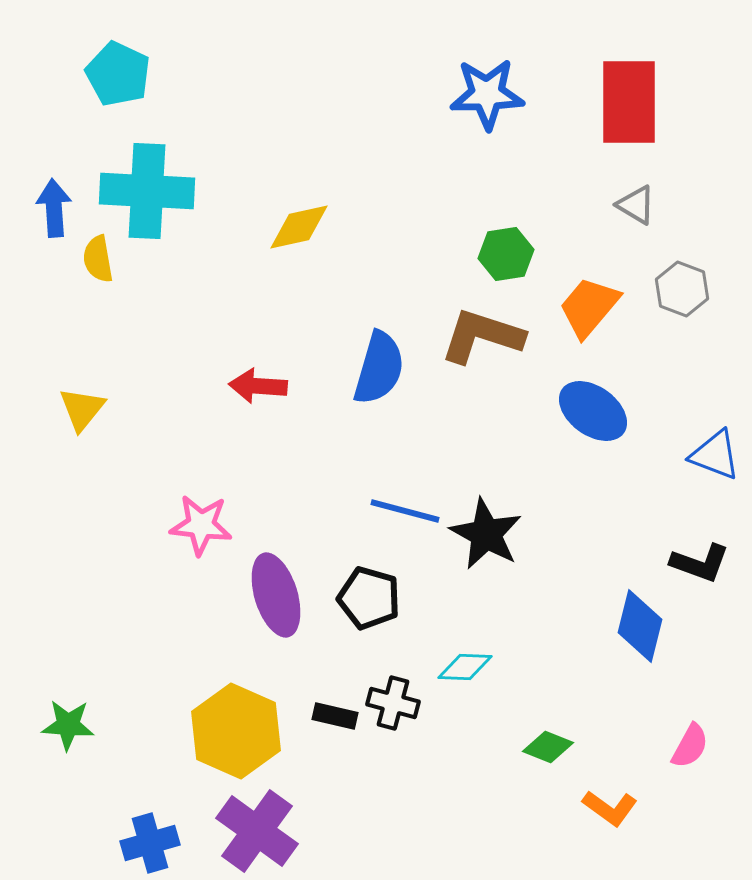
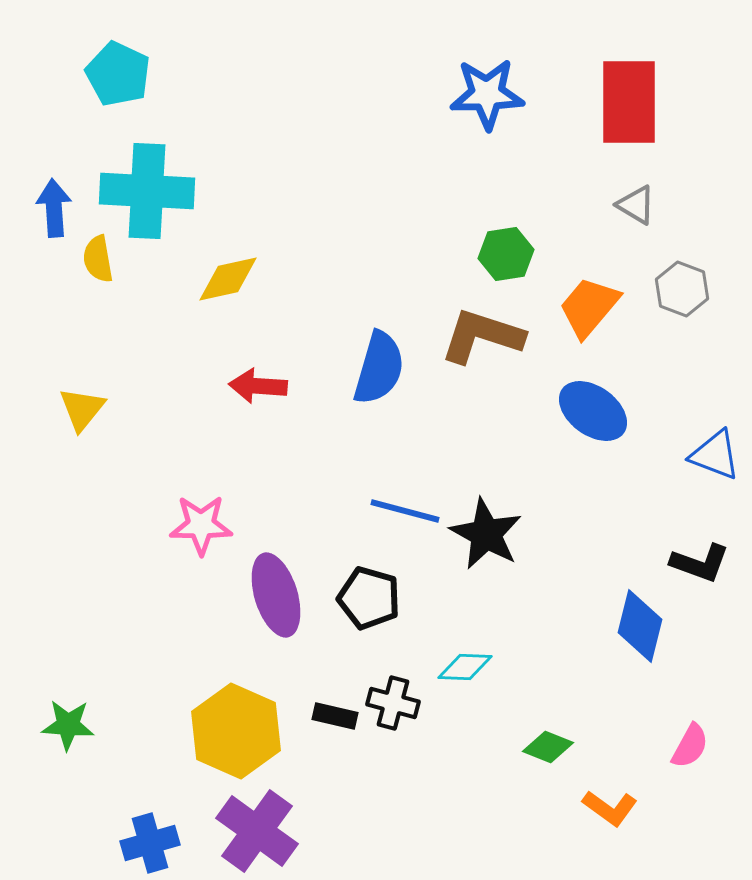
yellow diamond: moved 71 px left, 52 px down
pink star: rotated 6 degrees counterclockwise
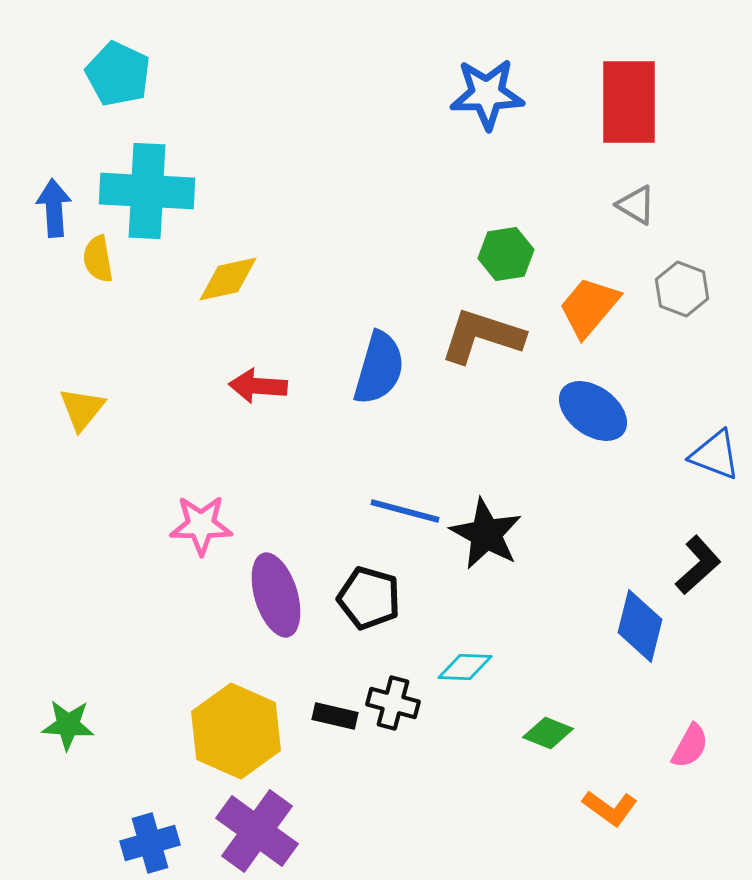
black L-shape: moved 2 px left, 2 px down; rotated 62 degrees counterclockwise
green diamond: moved 14 px up
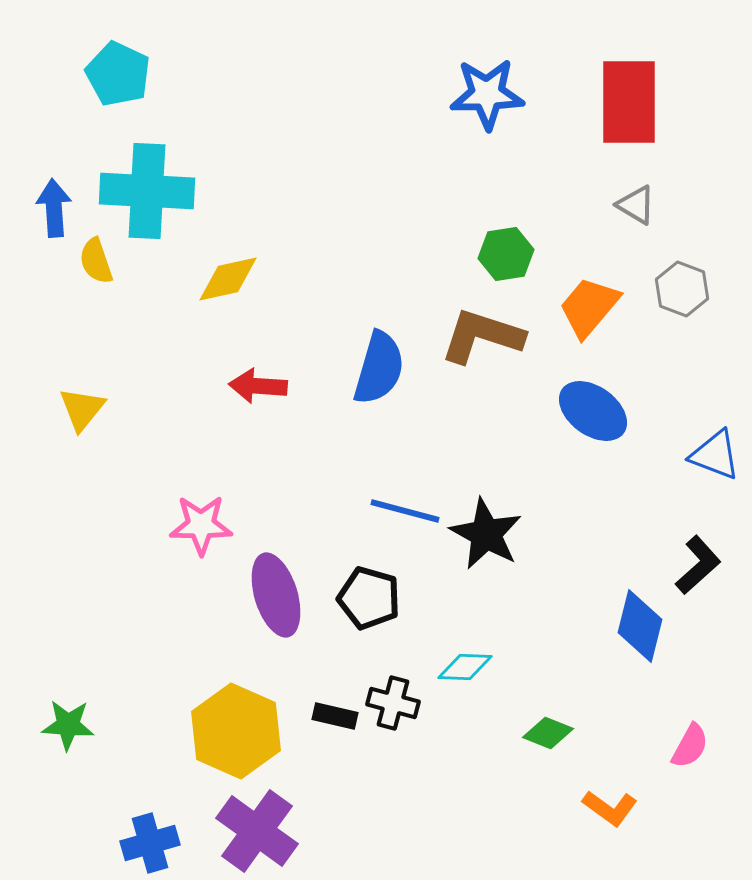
yellow semicircle: moved 2 px left, 2 px down; rotated 9 degrees counterclockwise
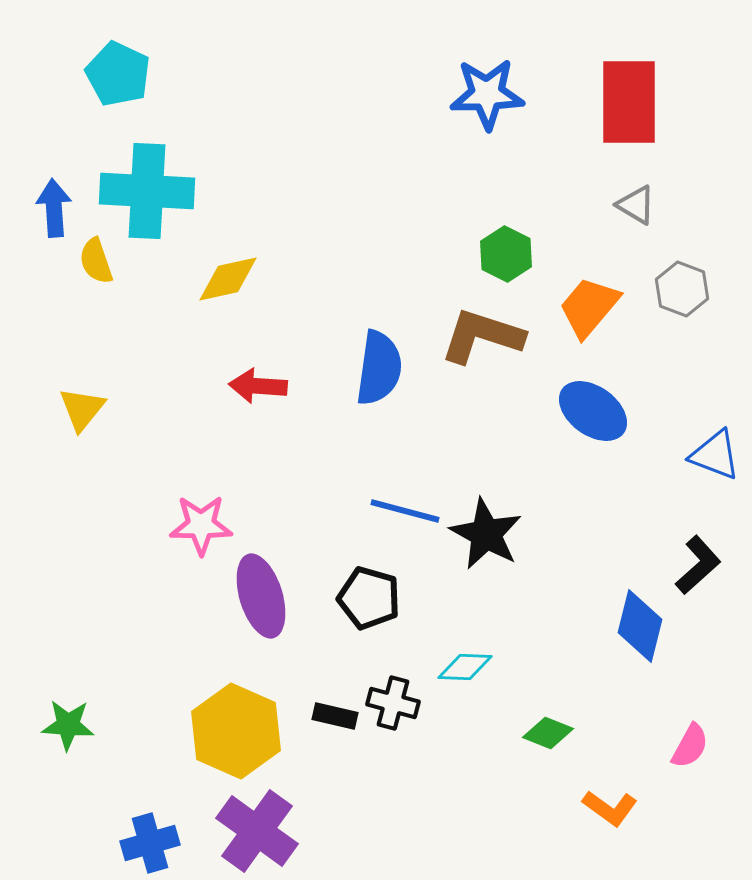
green hexagon: rotated 24 degrees counterclockwise
blue semicircle: rotated 8 degrees counterclockwise
purple ellipse: moved 15 px left, 1 px down
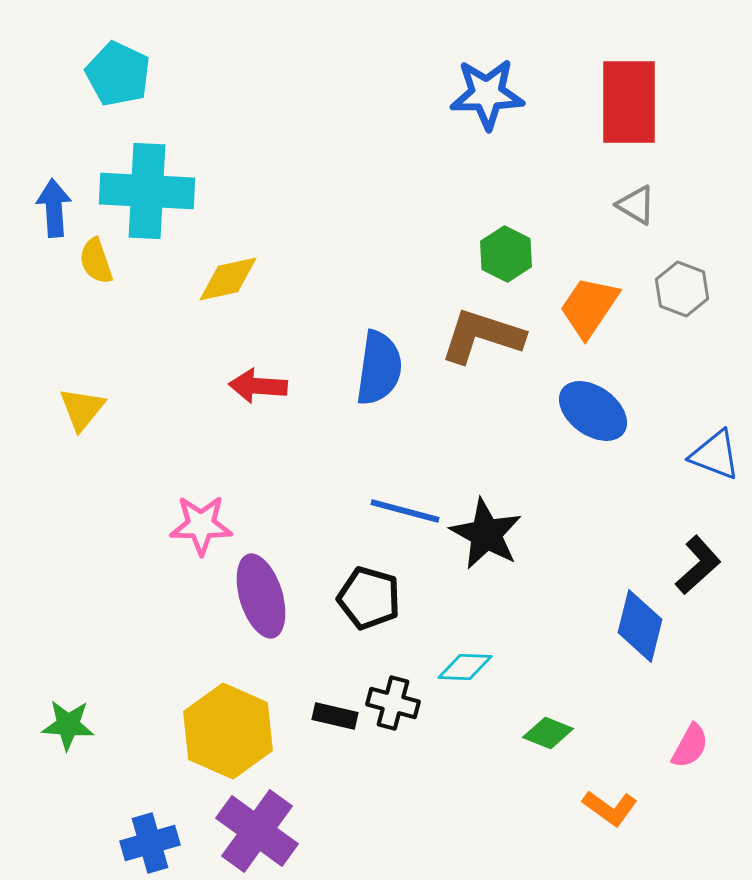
orange trapezoid: rotated 6 degrees counterclockwise
yellow hexagon: moved 8 px left
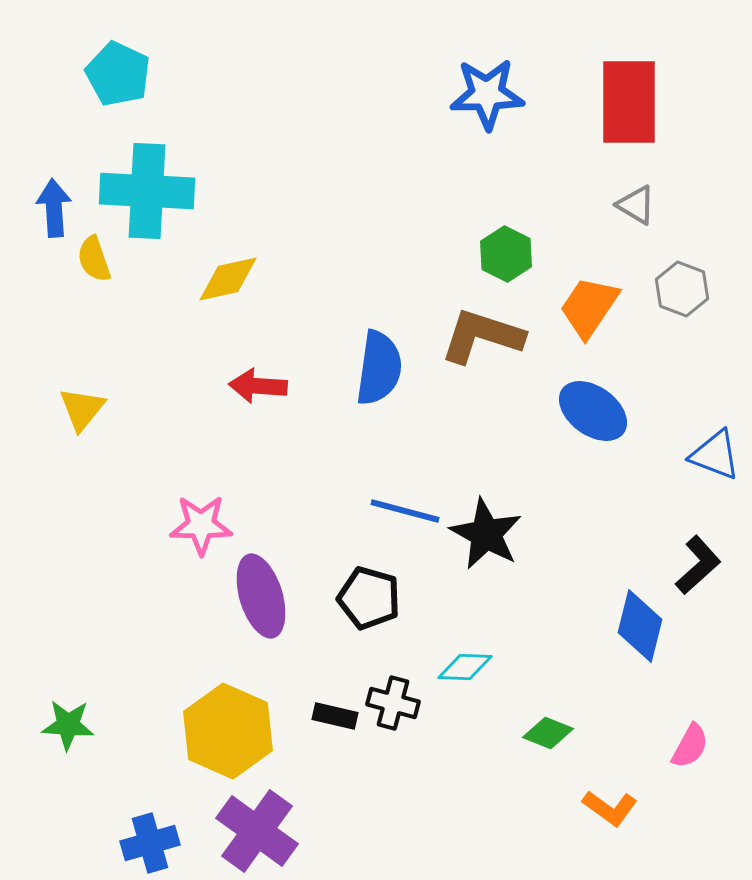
yellow semicircle: moved 2 px left, 2 px up
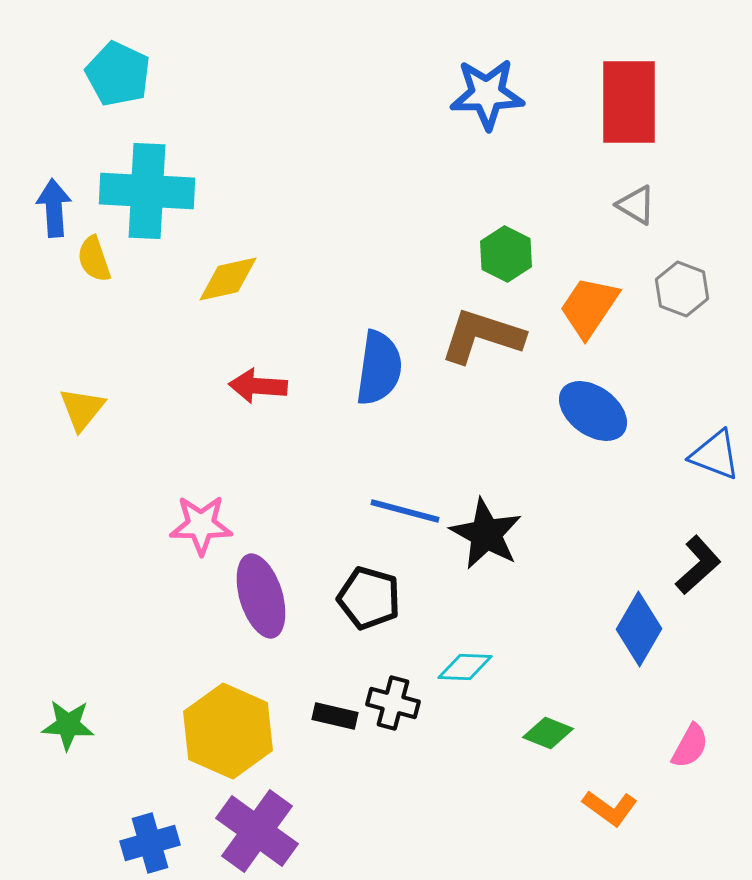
blue diamond: moved 1 px left, 3 px down; rotated 16 degrees clockwise
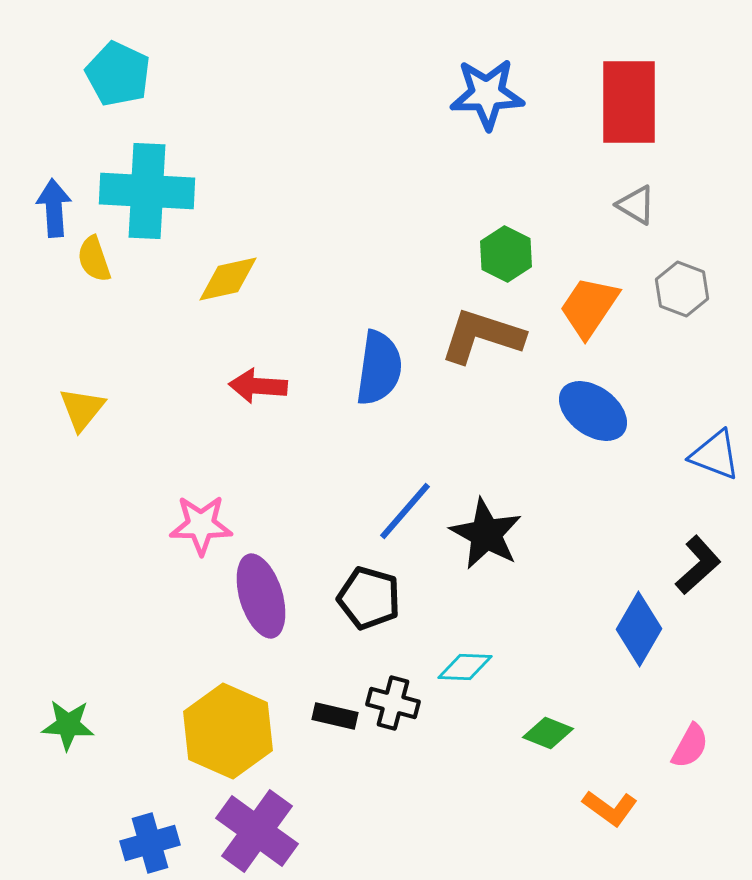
blue line: rotated 64 degrees counterclockwise
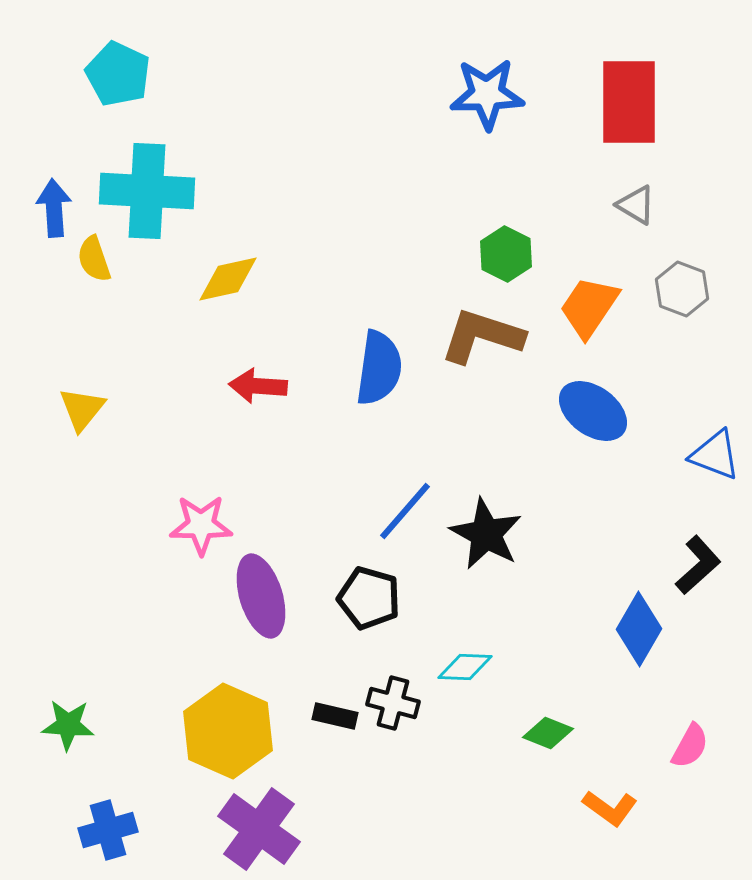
purple cross: moved 2 px right, 2 px up
blue cross: moved 42 px left, 13 px up
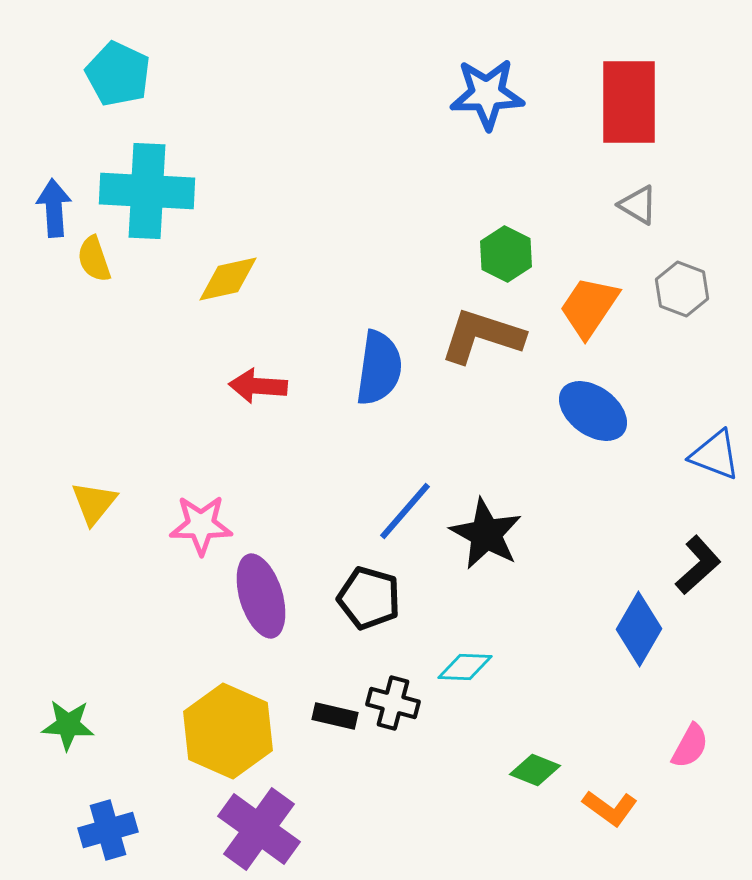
gray triangle: moved 2 px right
yellow triangle: moved 12 px right, 94 px down
green diamond: moved 13 px left, 37 px down
